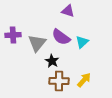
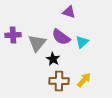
purple triangle: moved 1 px right, 1 px down
black star: moved 1 px right, 2 px up
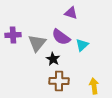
purple triangle: moved 2 px right, 1 px down
cyan triangle: moved 3 px down
yellow arrow: moved 10 px right, 6 px down; rotated 49 degrees counterclockwise
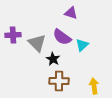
purple semicircle: moved 1 px right
gray triangle: rotated 24 degrees counterclockwise
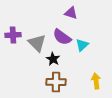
brown cross: moved 3 px left, 1 px down
yellow arrow: moved 2 px right, 5 px up
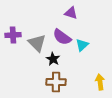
yellow arrow: moved 4 px right, 1 px down
